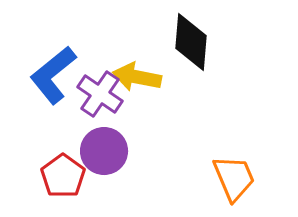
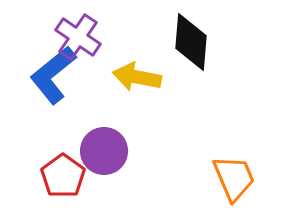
purple cross: moved 22 px left, 57 px up
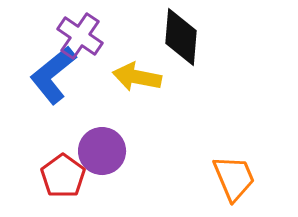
purple cross: moved 2 px right, 1 px up
black diamond: moved 10 px left, 5 px up
purple circle: moved 2 px left
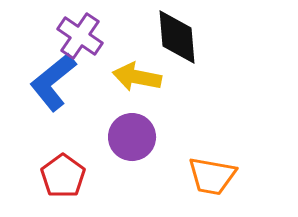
black diamond: moved 4 px left; rotated 10 degrees counterclockwise
blue L-shape: moved 7 px down
purple circle: moved 30 px right, 14 px up
orange trapezoid: moved 22 px left, 2 px up; rotated 123 degrees clockwise
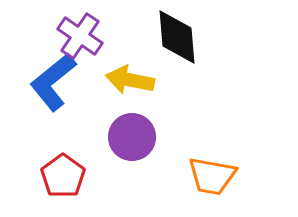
yellow arrow: moved 7 px left, 3 px down
